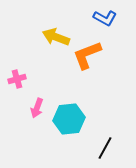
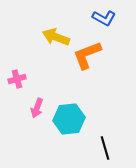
blue L-shape: moved 1 px left
black line: rotated 45 degrees counterclockwise
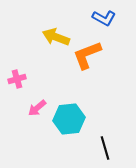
pink arrow: rotated 30 degrees clockwise
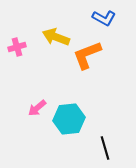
pink cross: moved 32 px up
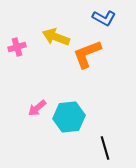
orange L-shape: moved 1 px up
cyan hexagon: moved 2 px up
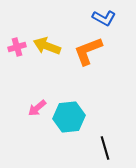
yellow arrow: moved 9 px left, 9 px down
orange L-shape: moved 1 px right, 3 px up
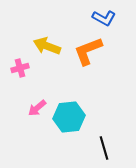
pink cross: moved 3 px right, 21 px down
black line: moved 1 px left
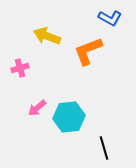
blue L-shape: moved 6 px right
yellow arrow: moved 10 px up
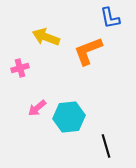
blue L-shape: rotated 50 degrees clockwise
yellow arrow: moved 1 px left, 1 px down
black line: moved 2 px right, 2 px up
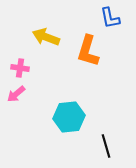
orange L-shape: rotated 52 degrees counterclockwise
pink cross: rotated 24 degrees clockwise
pink arrow: moved 21 px left, 14 px up
